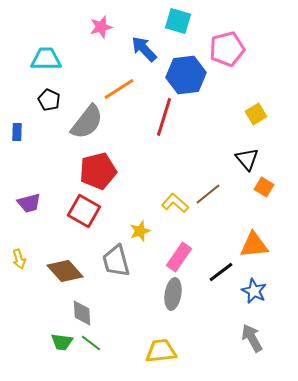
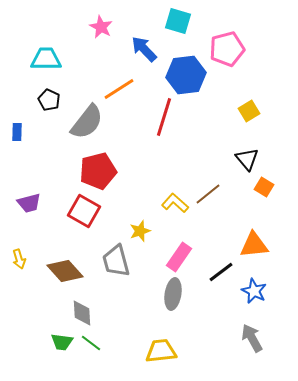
pink star: rotated 30 degrees counterclockwise
yellow square: moved 7 px left, 3 px up
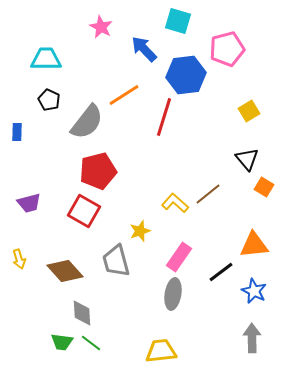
orange line: moved 5 px right, 6 px down
gray arrow: rotated 28 degrees clockwise
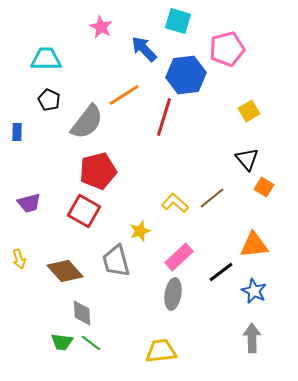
brown line: moved 4 px right, 4 px down
pink rectangle: rotated 12 degrees clockwise
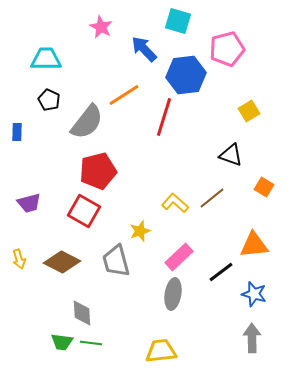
black triangle: moved 16 px left, 4 px up; rotated 30 degrees counterclockwise
brown diamond: moved 3 px left, 9 px up; rotated 21 degrees counterclockwise
blue star: moved 3 px down; rotated 10 degrees counterclockwise
green line: rotated 30 degrees counterclockwise
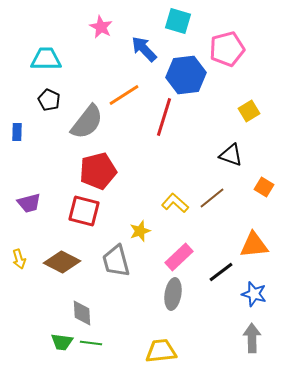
red square: rotated 16 degrees counterclockwise
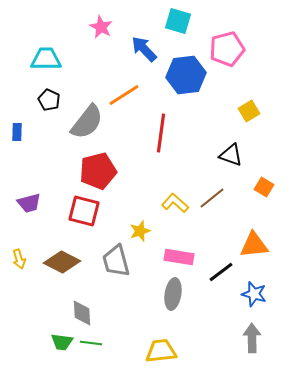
red line: moved 3 px left, 16 px down; rotated 9 degrees counterclockwise
pink rectangle: rotated 52 degrees clockwise
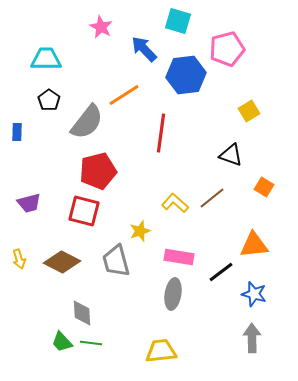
black pentagon: rotated 10 degrees clockwise
green trapezoid: rotated 40 degrees clockwise
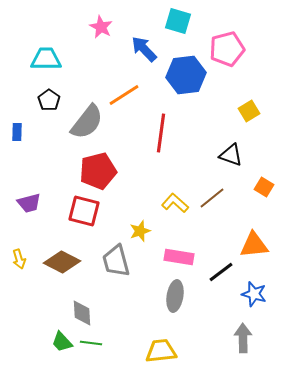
gray ellipse: moved 2 px right, 2 px down
gray arrow: moved 9 px left
